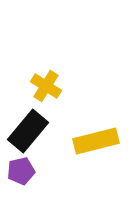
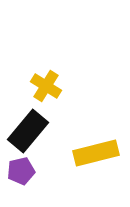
yellow rectangle: moved 12 px down
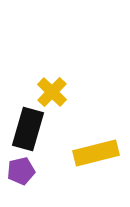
yellow cross: moved 6 px right, 6 px down; rotated 12 degrees clockwise
black rectangle: moved 2 px up; rotated 24 degrees counterclockwise
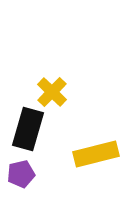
yellow rectangle: moved 1 px down
purple pentagon: moved 3 px down
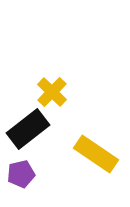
black rectangle: rotated 36 degrees clockwise
yellow rectangle: rotated 48 degrees clockwise
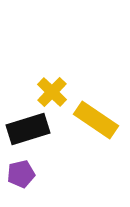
black rectangle: rotated 21 degrees clockwise
yellow rectangle: moved 34 px up
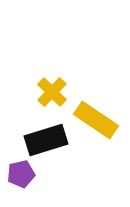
black rectangle: moved 18 px right, 11 px down
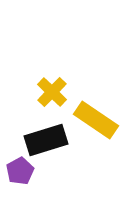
purple pentagon: moved 1 px left, 3 px up; rotated 16 degrees counterclockwise
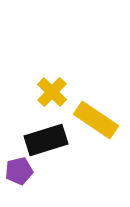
purple pentagon: moved 1 px left; rotated 16 degrees clockwise
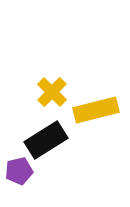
yellow rectangle: moved 10 px up; rotated 48 degrees counterclockwise
black rectangle: rotated 15 degrees counterclockwise
